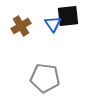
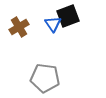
black square: rotated 15 degrees counterclockwise
brown cross: moved 2 px left, 1 px down
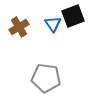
black square: moved 5 px right
gray pentagon: moved 1 px right
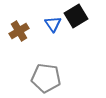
black square: moved 3 px right; rotated 10 degrees counterclockwise
brown cross: moved 4 px down
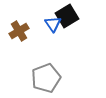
black square: moved 9 px left
gray pentagon: rotated 28 degrees counterclockwise
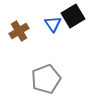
black square: moved 6 px right
gray pentagon: moved 1 px down
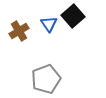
black square: rotated 10 degrees counterclockwise
blue triangle: moved 4 px left
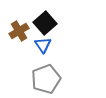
black square: moved 28 px left, 7 px down
blue triangle: moved 6 px left, 21 px down
